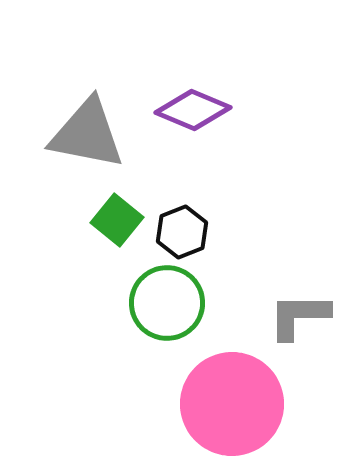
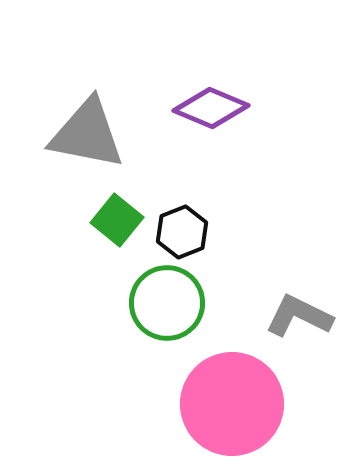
purple diamond: moved 18 px right, 2 px up
gray L-shape: rotated 26 degrees clockwise
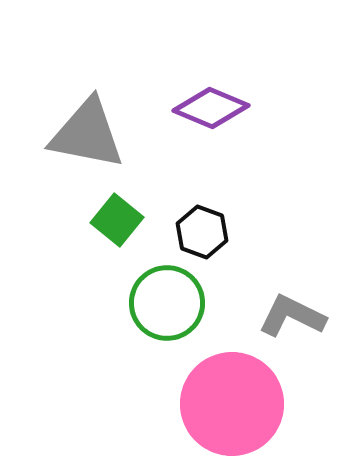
black hexagon: moved 20 px right; rotated 18 degrees counterclockwise
gray L-shape: moved 7 px left
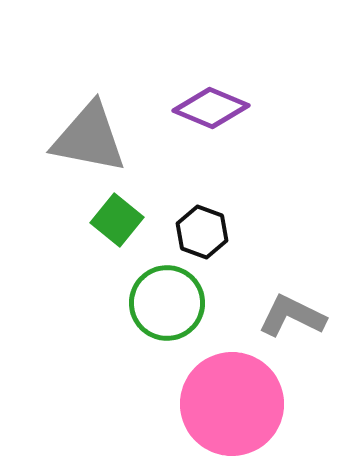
gray triangle: moved 2 px right, 4 px down
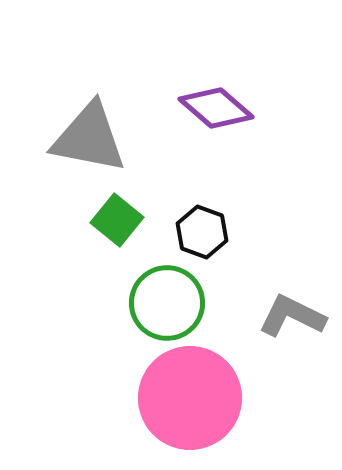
purple diamond: moved 5 px right; rotated 18 degrees clockwise
pink circle: moved 42 px left, 6 px up
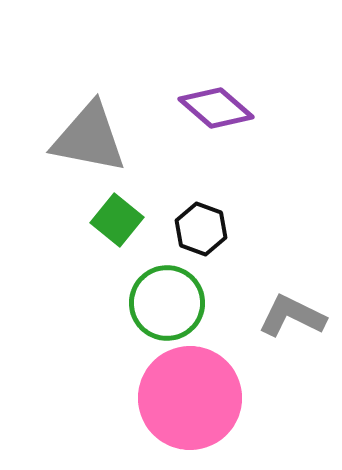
black hexagon: moved 1 px left, 3 px up
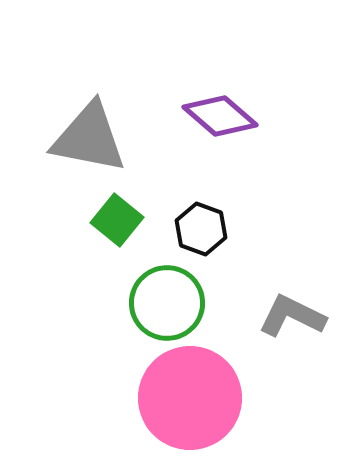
purple diamond: moved 4 px right, 8 px down
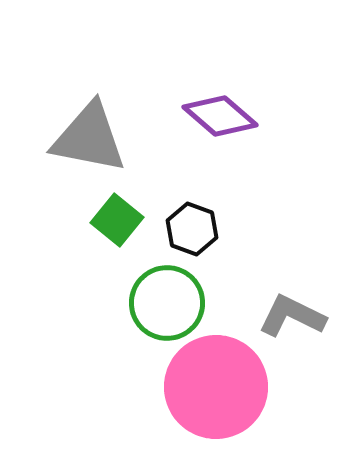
black hexagon: moved 9 px left
pink circle: moved 26 px right, 11 px up
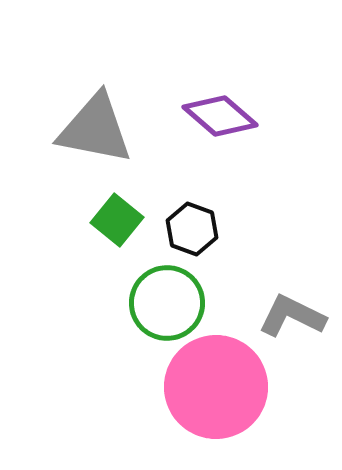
gray triangle: moved 6 px right, 9 px up
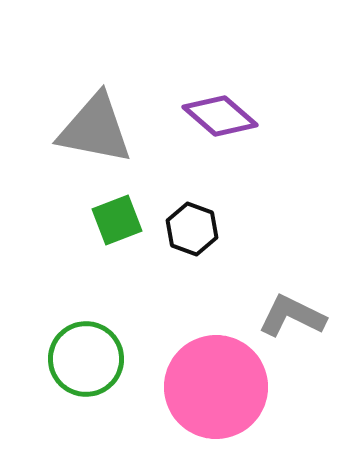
green square: rotated 30 degrees clockwise
green circle: moved 81 px left, 56 px down
